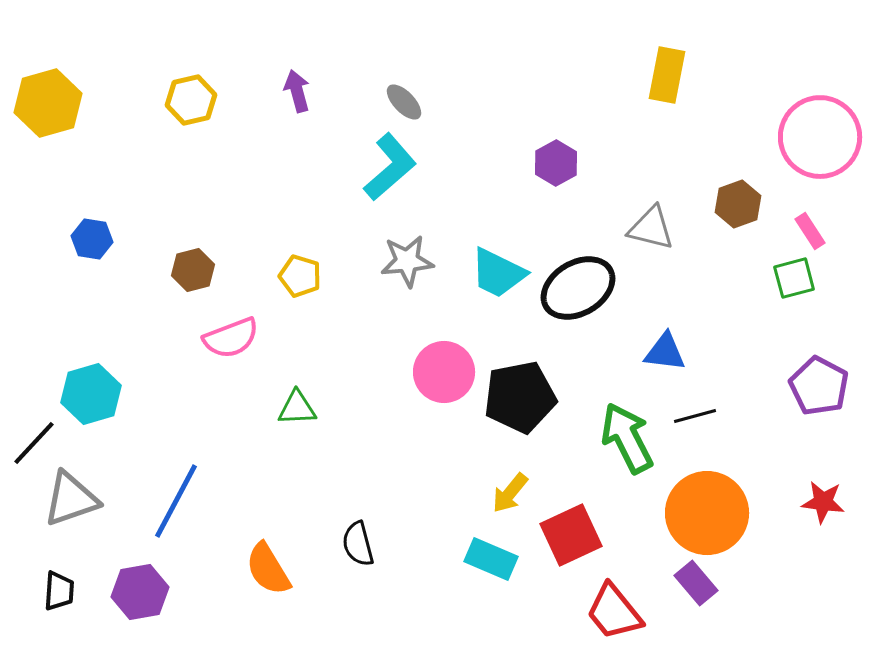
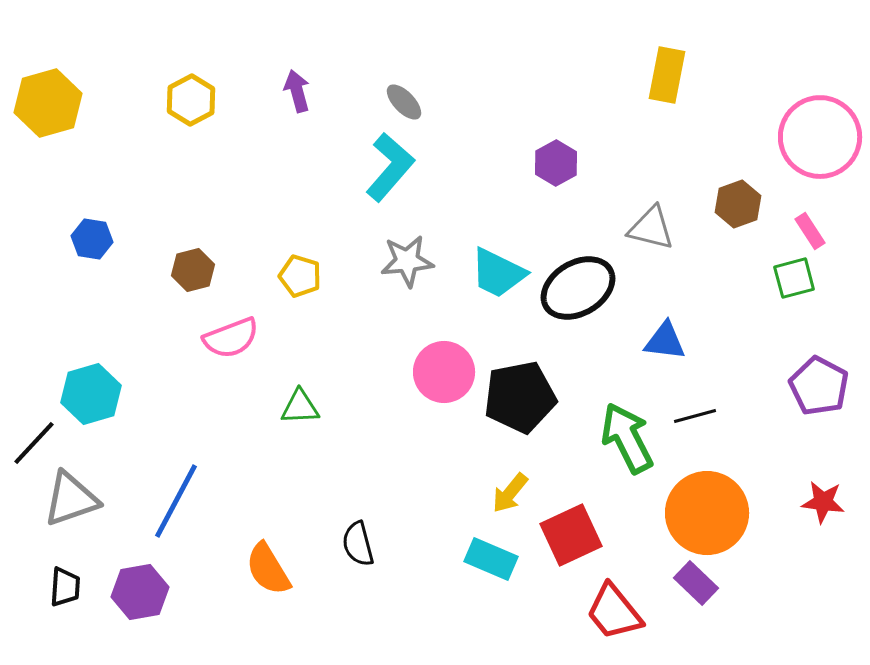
yellow hexagon at (191, 100): rotated 15 degrees counterclockwise
cyan L-shape at (390, 167): rotated 8 degrees counterclockwise
blue triangle at (665, 352): moved 11 px up
green triangle at (297, 408): moved 3 px right, 1 px up
purple rectangle at (696, 583): rotated 6 degrees counterclockwise
black trapezoid at (59, 591): moved 6 px right, 4 px up
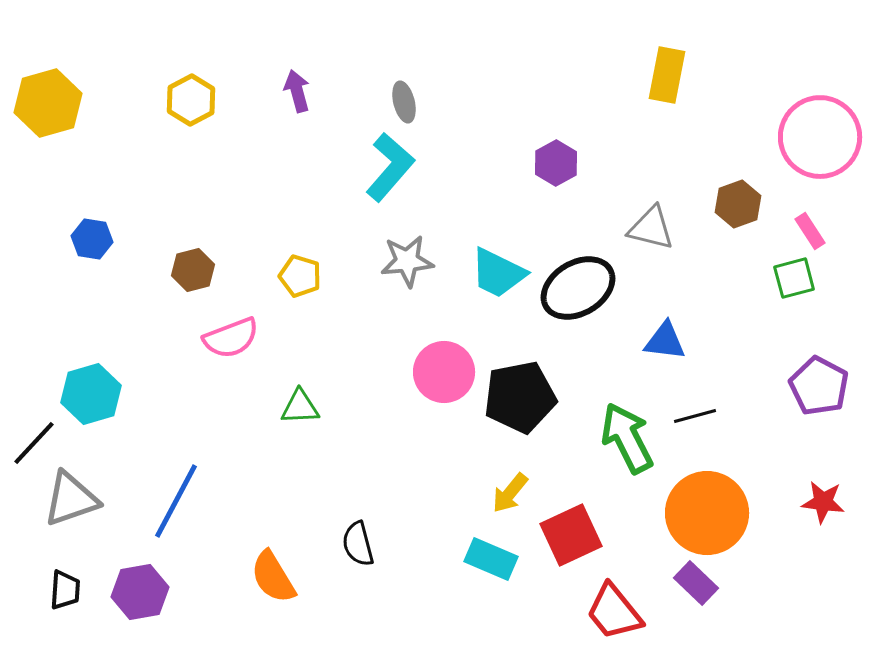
gray ellipse at (404, 102): rotated 30 degrees clockwise
orange semicircle at (268, 569): moved 5 px right, 8 px down
black trapezoid at (65, 587): moved 3 px down
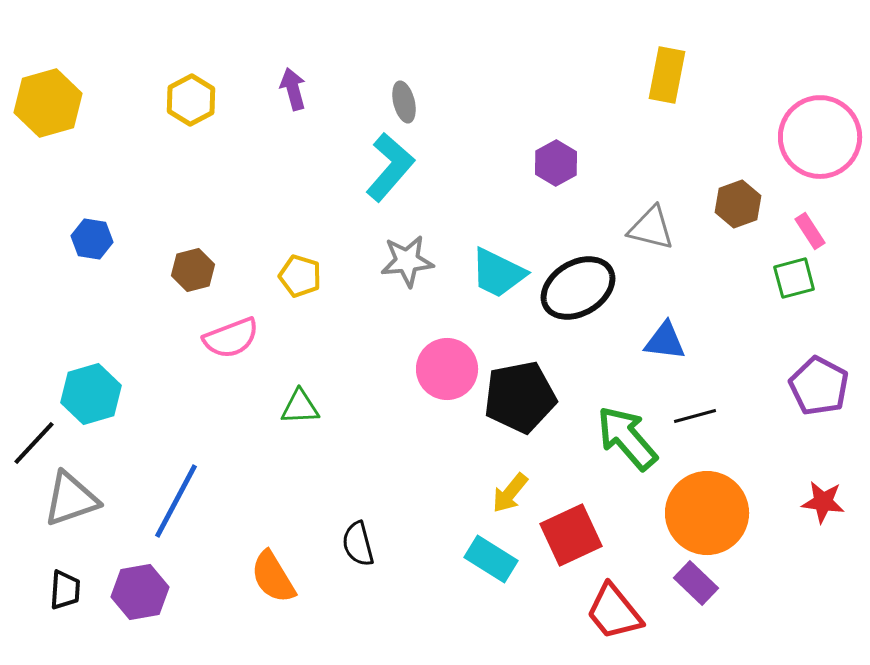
purple arrow at (297, 91): moved 4 px left, 2 px up
pink circle at (444, 372): moved 3 px right, 3 px up
green arrow at (627, 438): rotated 14 degrees counterclockwise
cyan rectangle at (491, 559): rotated 9 degrees clockwise
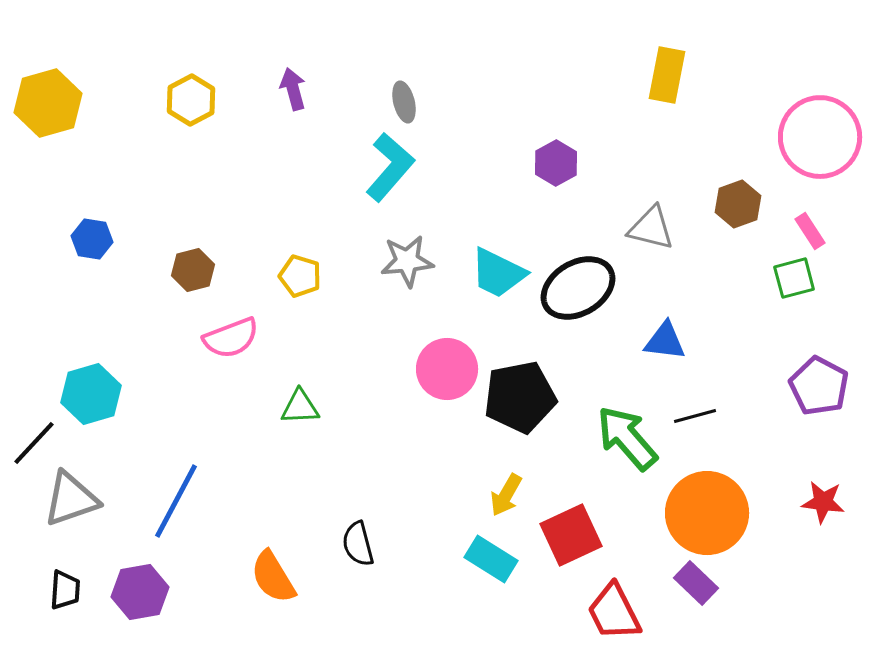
yellow arrow at (510, 493): moved 4 px left, 2 px down; rotated 9 degrees counterclockwise
red trapezoid at (614, 612): rotated 12 degrees clockwise
